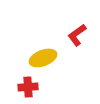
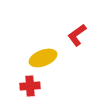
red cross: moved 2 px right, 1 px up
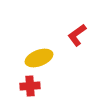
yellow ellipse: moved 4 px left
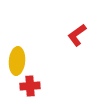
yellow ellipse: moved 22 px left, 3 px down; rotated 64 degrees counterclockwise
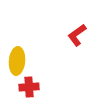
red cross: moved 1 px left, 1 px down
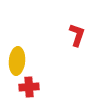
red L-shape: rotated 145 degrees clockwise
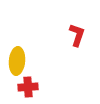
red cross: moved 1 px left
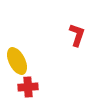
yellow ellipse: rotated 32 degrees counterclockwise
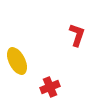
red cross: moved 22 px right; rotated 18 degrees counterclockwise
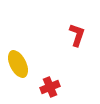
yellow ellipse: moved 1 px right, 3 px down
